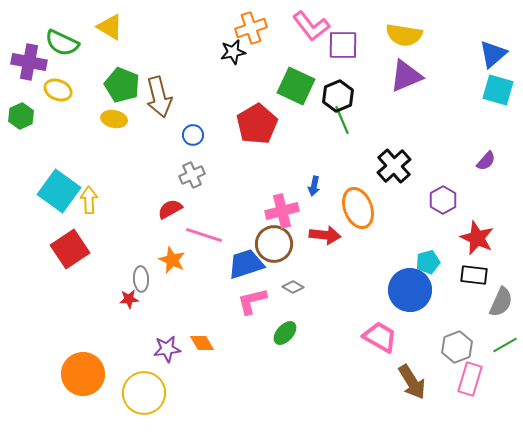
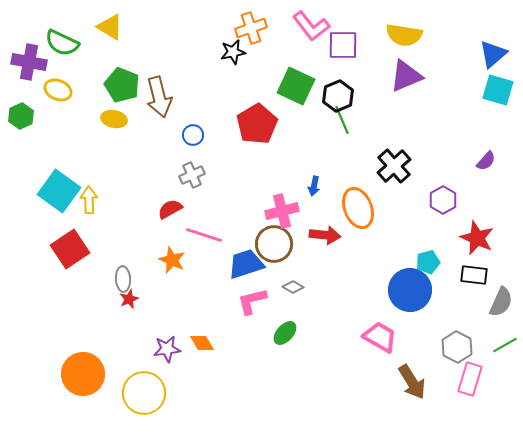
gray ellipse at (141, 279): moved 18 px left
red star at (129, 299): rotated 18 degrees counterclockwise
gray hexagon at (457, 347): rotated 12 degrees counterclockwise
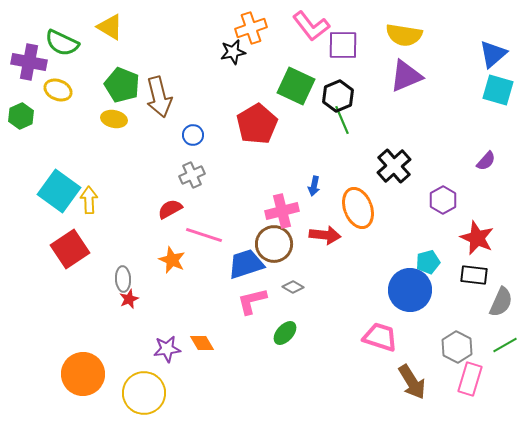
pink trapezoid at (380, 337): rotated 12 degrees counterclockwise
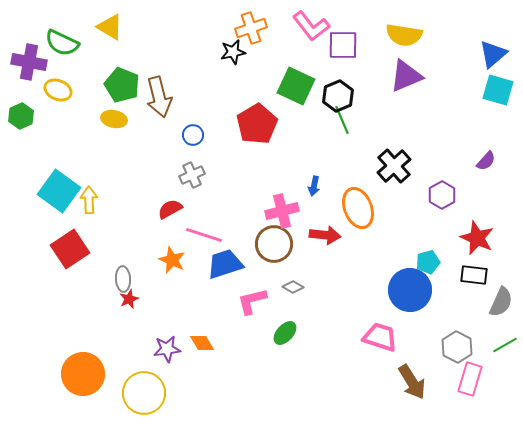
purple hexagon at (443, 200): moved 1 px left, 5 px up
blue trapezoid at (246, 264): moved 21 px left
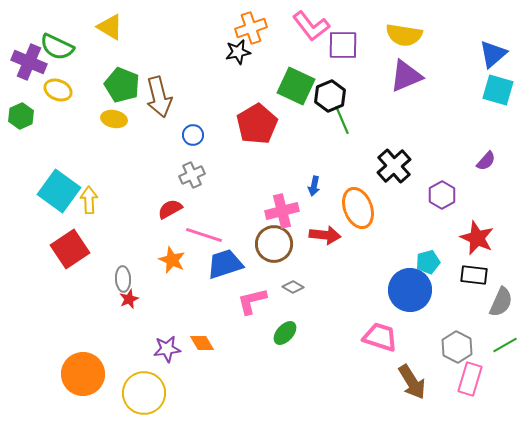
green semicircle at (62, 43): moved 5 px left, 4 px down
black star at (233, 52): moved 5 px right
purple cross at (29, 62): rotated 12 degrees clockwise
black hexagon at (338, 96): moved 8 px left
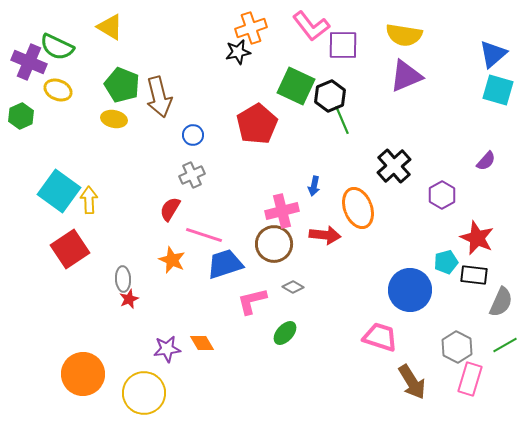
red semicircle at (170, 209): rotated 30 degrees counterclockwise
cyan pentagon at (428, 262): moved 18 px right
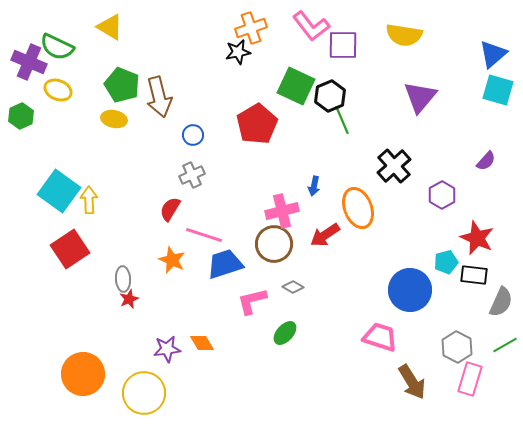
purple triangle at (406, 76): moved 14 px right, 21 px down; rotated 27 degrees counterclockwise
red arrow at (325, 235): rotated 140 degrees clockwise
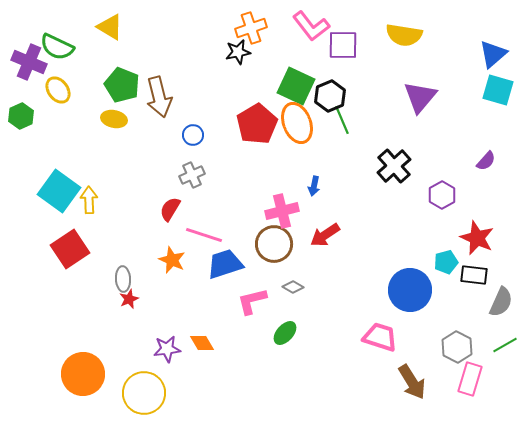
yellow ellipse at (58, 90): rotated 32 degrees clockwise
orange ellipse at (358, 208): moved 61 px left, 85 px up
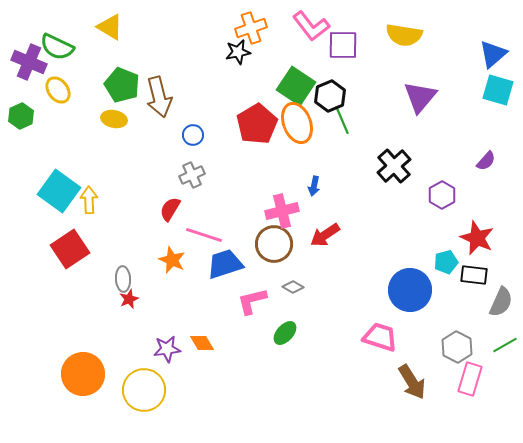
green square at (296, 86): rotated 9 degrees clockwise
yellow circle at (144, 393): moved 3 px up
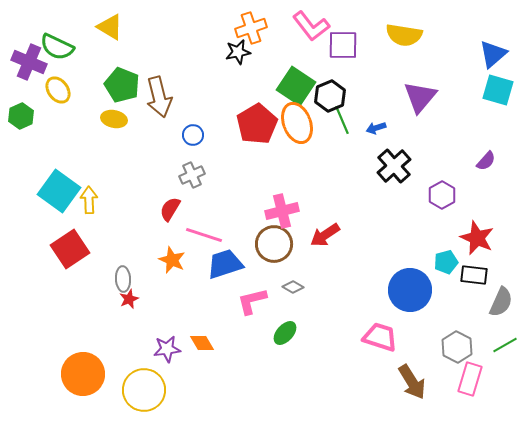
blue arrow at (314, 186): moved 62 px right, 58 px up; rotated 60 degrees clockwise
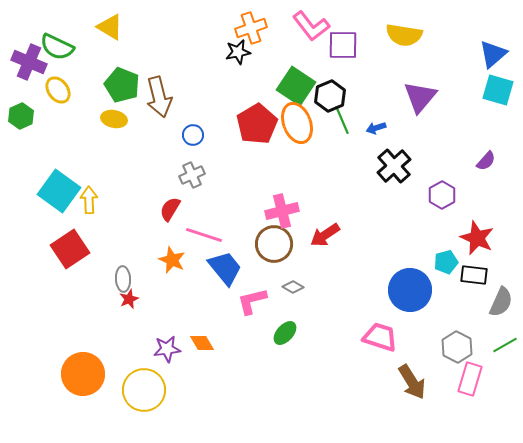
blue trapezoid at (225, 264): moved 4 px down; rotated 69 degrees clockwise
